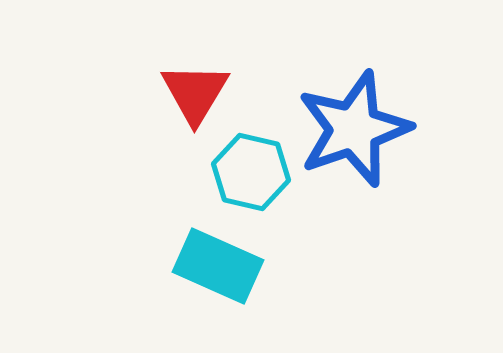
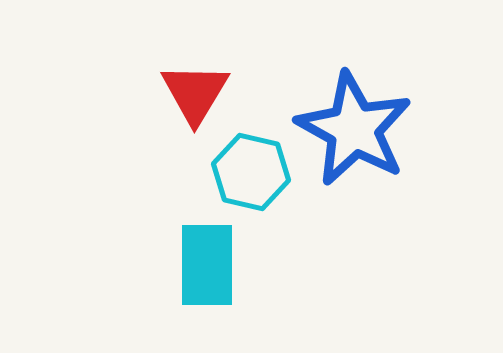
blue star: rotated 24 degrees counterclockwise
cyan rectangle: moved 11 px left, 1 px up; rotated 66 degrees clockwise
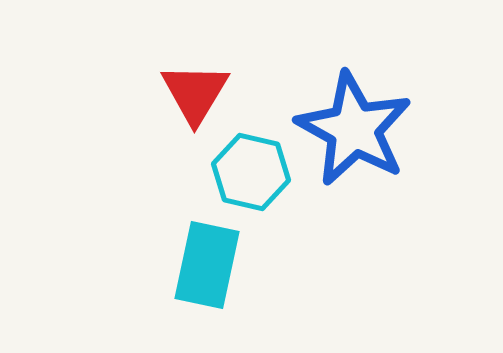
cyan rectangle: rotated 12 degrees clockwise
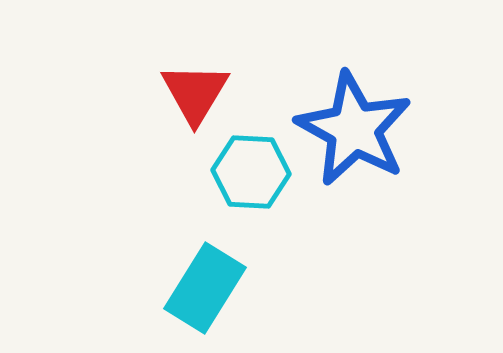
cyan hexagon: rotated 10 degrees counterclockwise
cyan rectangle: moved 2 px left, 23 px down; rotated 20 degrees clockwise
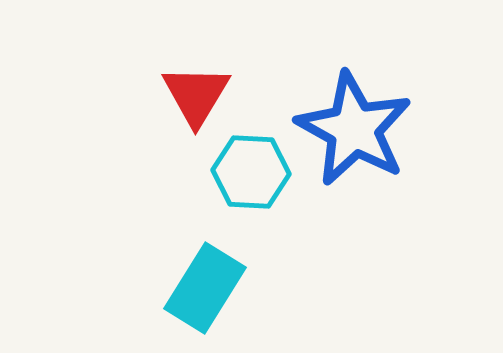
red triangle: moved 1 px right, 2 px down
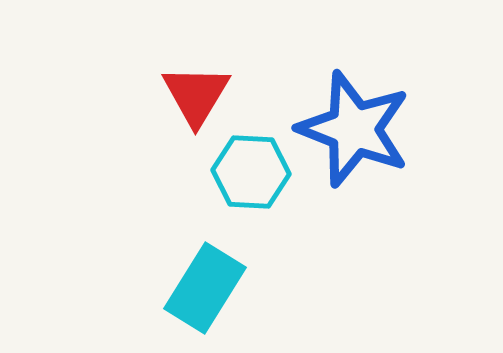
blue star: rotated 8 degrees counterclockwise
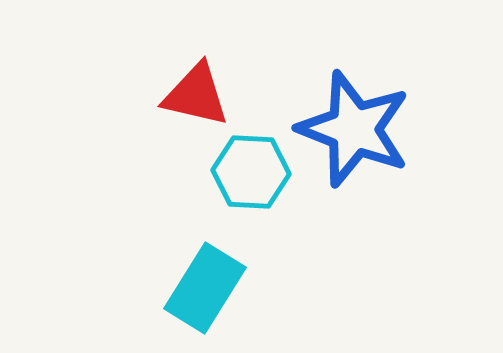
red triangle: rotated 48 degrees counterclockwise
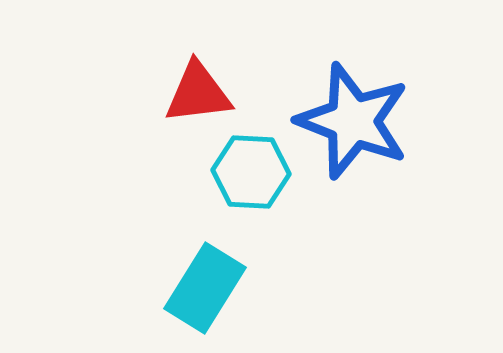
red triangle: moved 2 px right, 2 px up; rotated 20 degrees counterclockwise
blue star: moved 1 px left, 8 px up
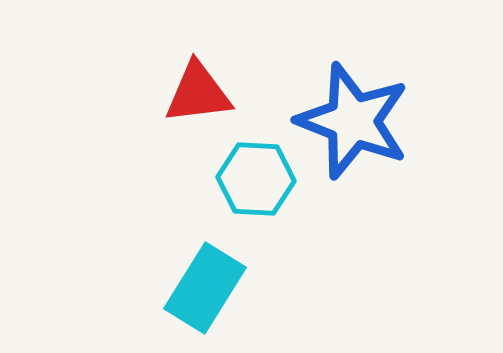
cyan hexagon: moved 5 px right, 7 px down
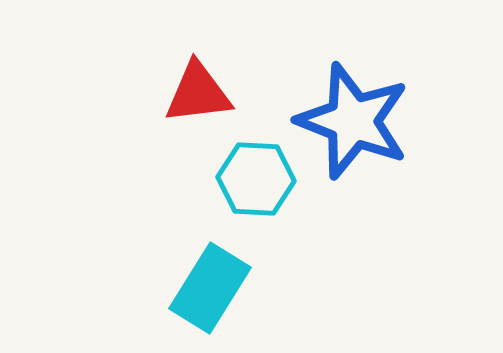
cyan rectangle: moved 5 px right
